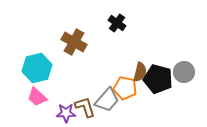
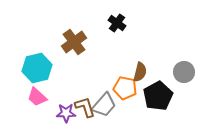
brown cross: rotated 25 degrees clockwise
black pentagon: moved 17 px down; rotated 28 degrees clockwise
gray trapezoid: moved 3 px left, 5 px down
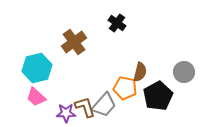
pink trapezoid: moved 1 px left
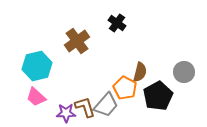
brown cross: moved 3 px right, 1 px up
cyan hexagon: moved 2 px up
orange pentagon: rotated 15 degrees clockwise
gray trapezoid: moved 2 px right
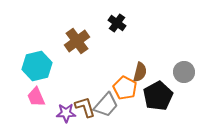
pink trapezoid: rotated 25 degrees clockwise
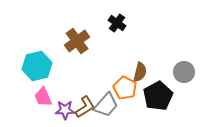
pink trapezoid: moved 7 px right
brown L-shape: rotated 75 degrees clockwise
purple star: moved 1 px left, 3 px up
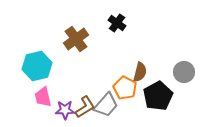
brown cross: moved 1 px left, 2 px up
pink trapezoid: rotated 10 degrees clockwise
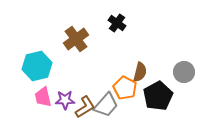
purple star: moved 10 px up
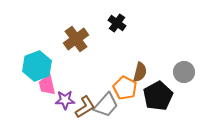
cyan hexagon: rotated 8 degrees counterclockwise
pink trapezoid: moved 4 px right, 12 px up
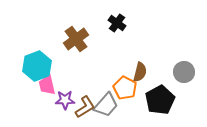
black pentagon: moved 2 px right, 4 px down
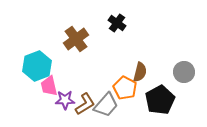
pink trapezoid: moved 2 px right, 1 px down
brown L-shape: moved 3 px up
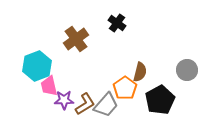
gray circle: moved 3 px right, 2 px up
orange pentagon: rotated 10 degrees clockwise
purple star: moved 1 px left
